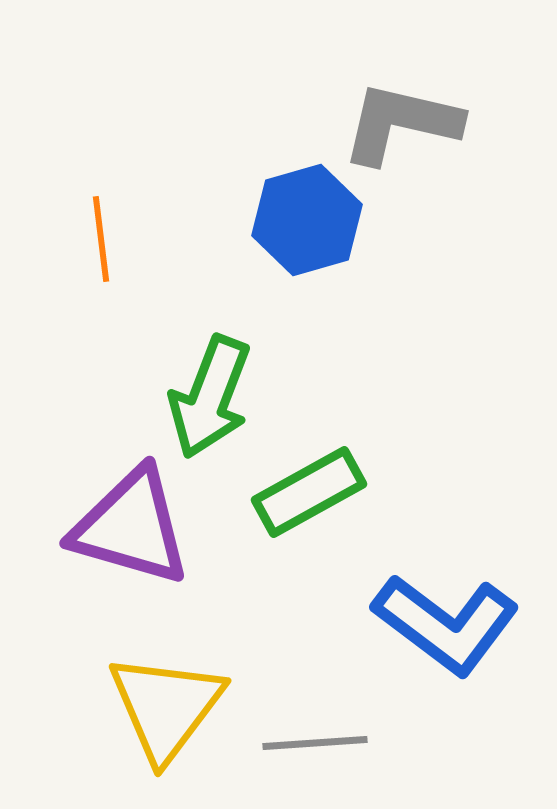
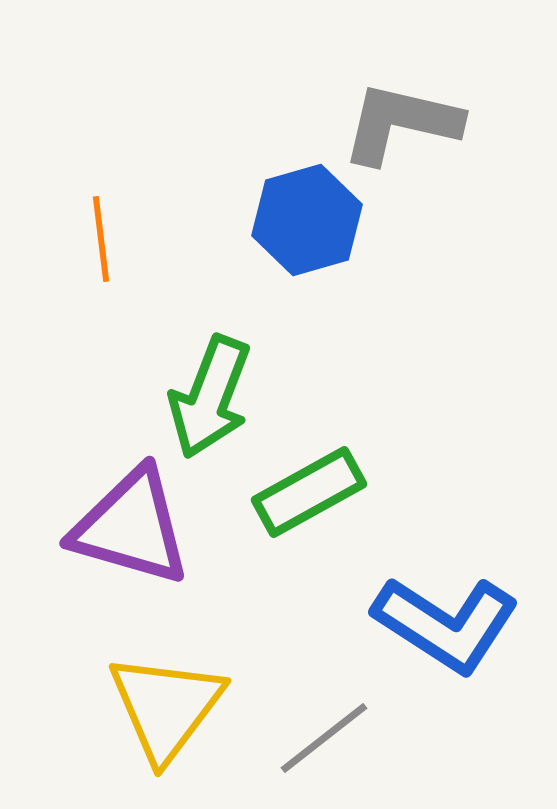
blue L-shape: rotated 4 degrees counterclockwise
gray line: moved 9 px right, 5 px up; rotated 34 degrees counterclockwise
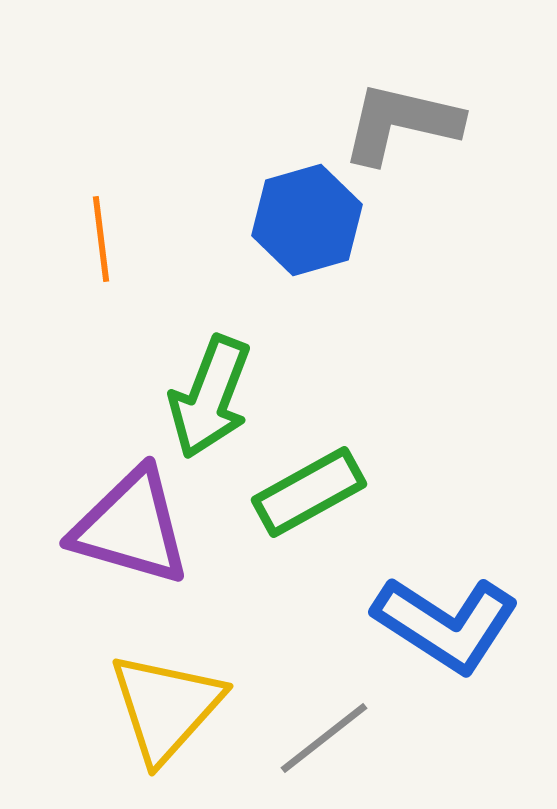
yellow triangle: rotated 5 degrees clockwise
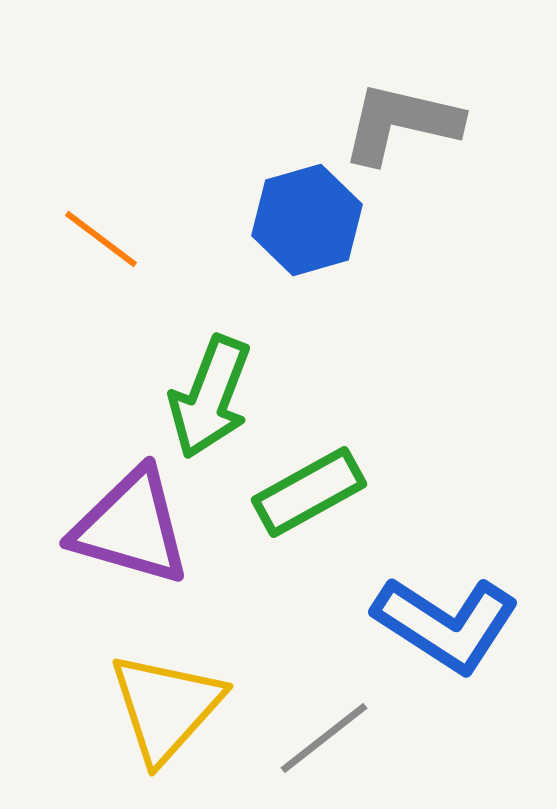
orange line: rotated 46 degrees counterclockwise
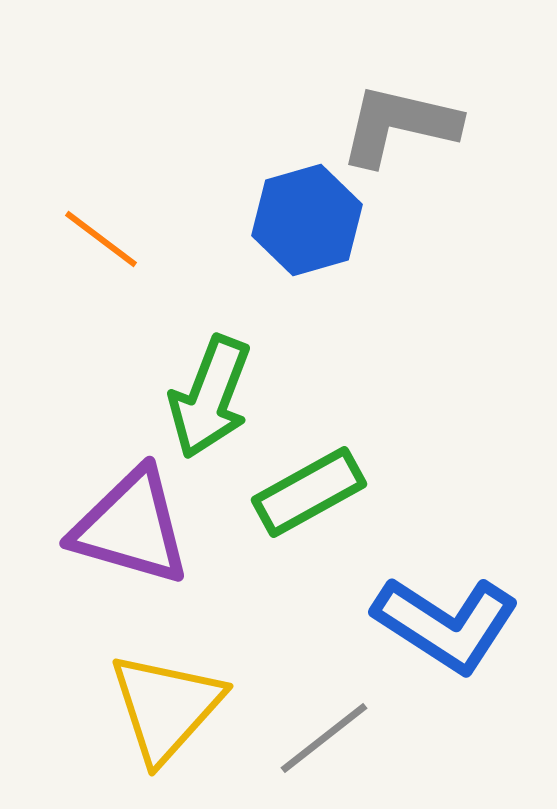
gray L-shape: moved 2 px left, 2 px down
